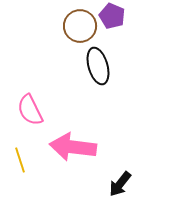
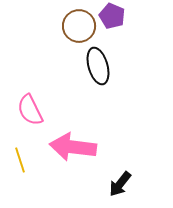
brown circle: moved 1 px left
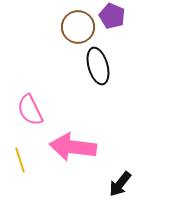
brown circle: moved 1 px left, 1 px down
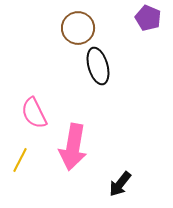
purple pentagon: moved 36 px right, 2 px down
brown circle: moved 1 px down
pink semicircle: moved 4 px right, 3 px down
pink arrow: rotated 87 degrees counterclockwise
yellow line: rotated 45 degrees clockwise
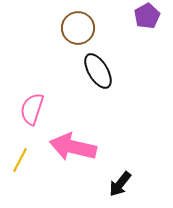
purple pentagon: moved 1 px left, 2 px up; rotated 20 degrees clockwise
black ellipse: moved 5 px down; rotated 15 degrees counterclockwise
pink semicircle: moved 2 px left, 4 px up; rotated 44 degrees clockwise
pink arrow: rotated 93 degrees clockwise
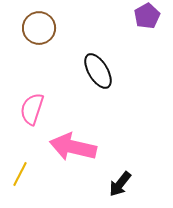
brown circle: moved 39 px left
yellow line: moved 14 px down
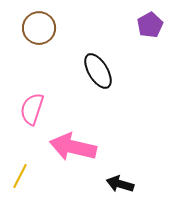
purple pentagon: moved 3 px right, 9 px down
yellow line: moved 2 px down
black arrow: rotated 68 degrees clockwise
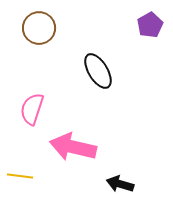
yellow line: rotated 70 degrees clockwise
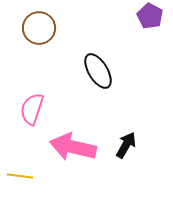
purple pentagon: moved 9 px up; rotated 15 degrees counterclockwise
black arrow: moved 6 px right, 39 px up; rotated 104 degrees clockwise
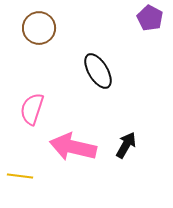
purple pentagon: moved 2 px down
